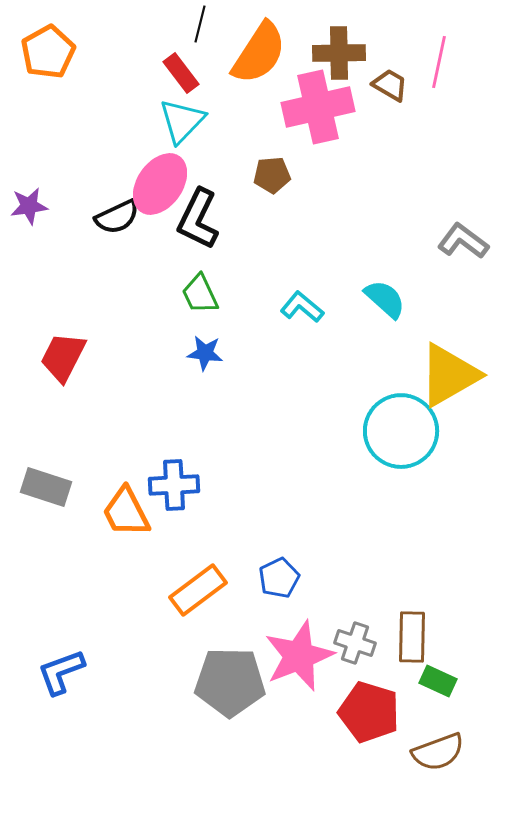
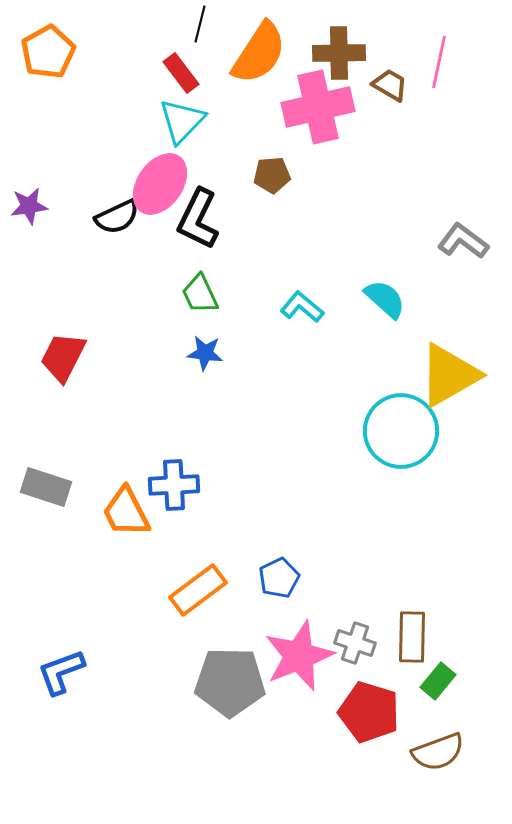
green rectangle: rotated 75 degrees counterclockwise
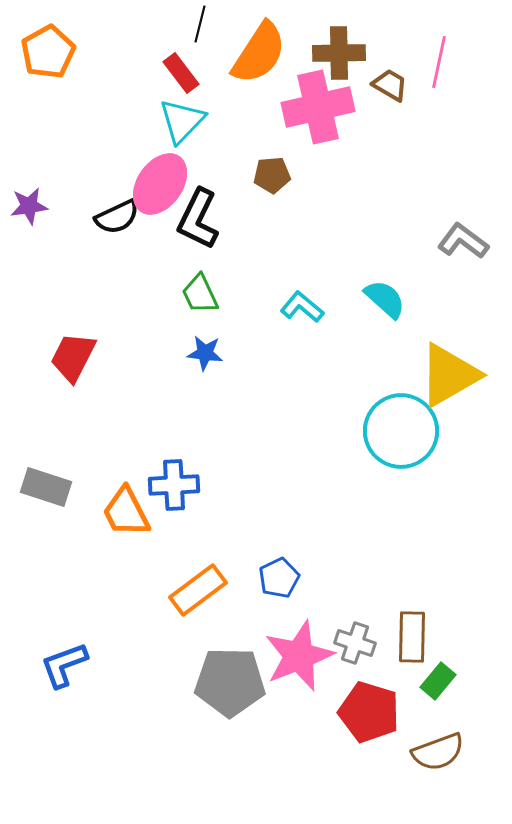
red trapezoid: moved 10 px right
blue L-shape: moved 3 px right, 7 px up
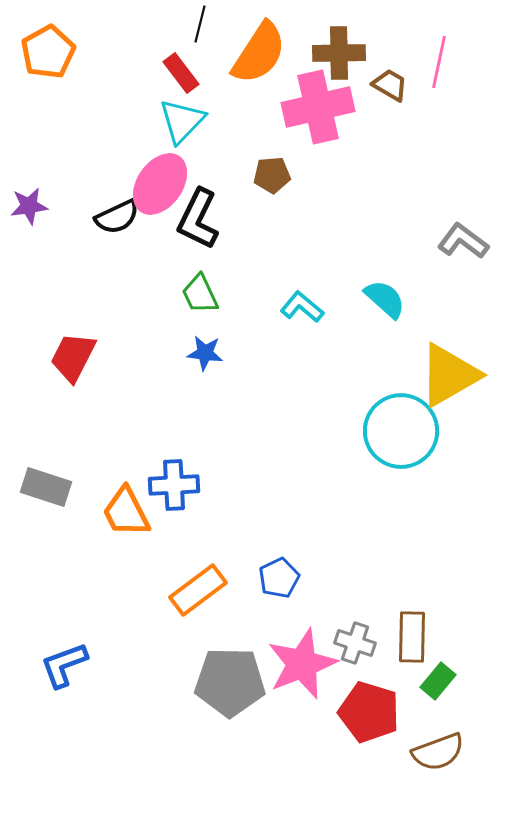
pink star: moved 3 px right, 8 px down
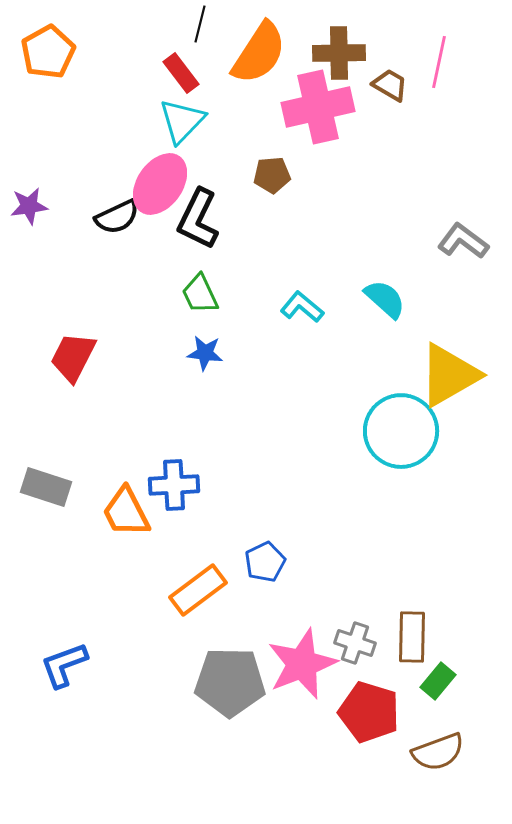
blue pentagon: moved 14 px left, 16 px up
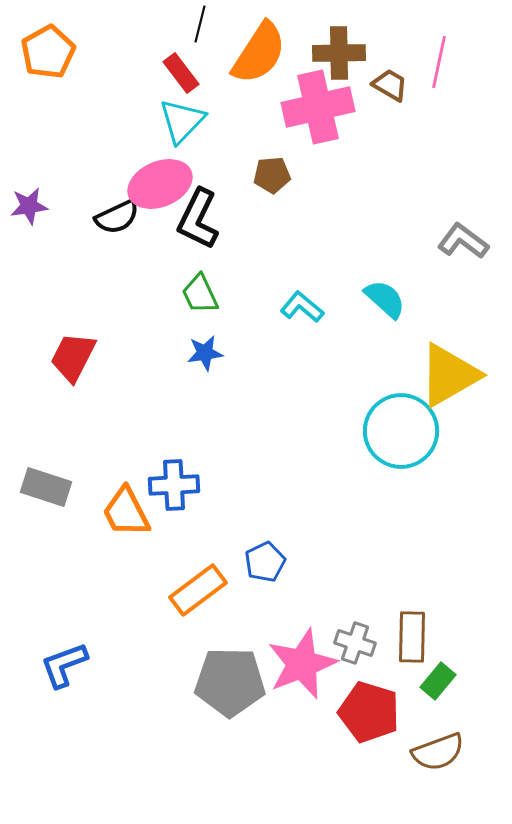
pink ellipse: rotated 32 degrees clockwise
blue star: rotated 15 degrees counterclockwise
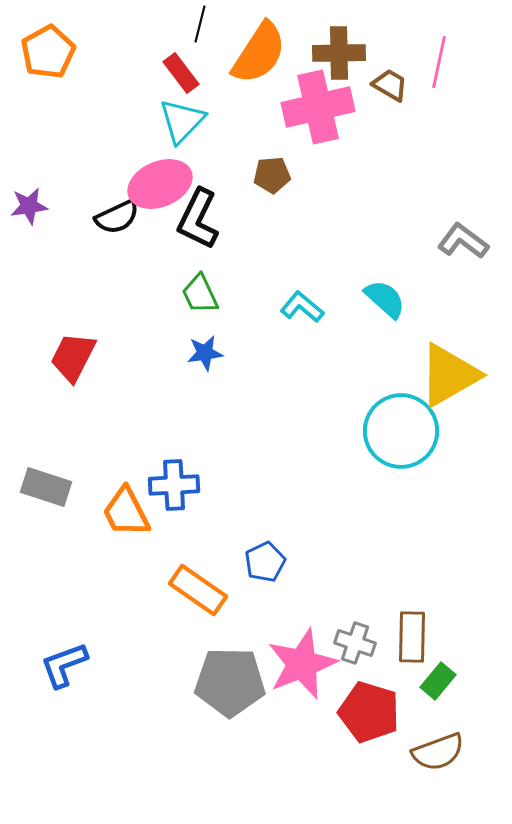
orange rectangle: rotated 72 degrees clockwise
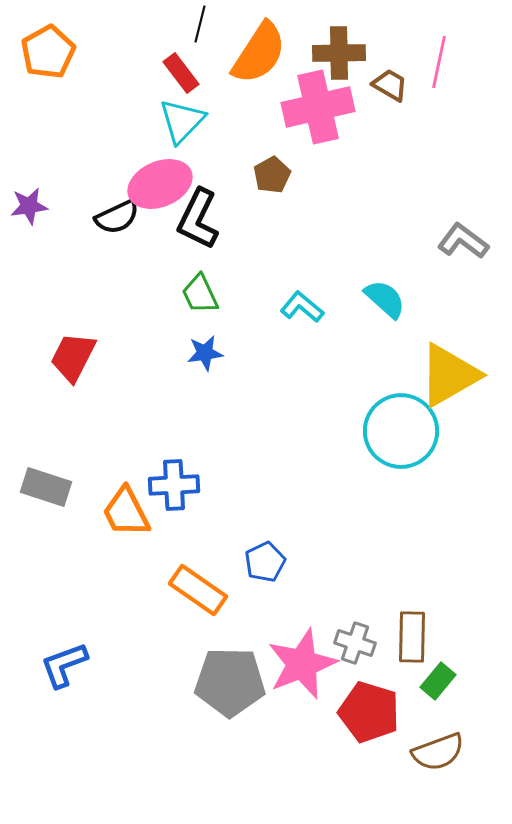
brown pentagon: rotated 24 degrees counterclockwise
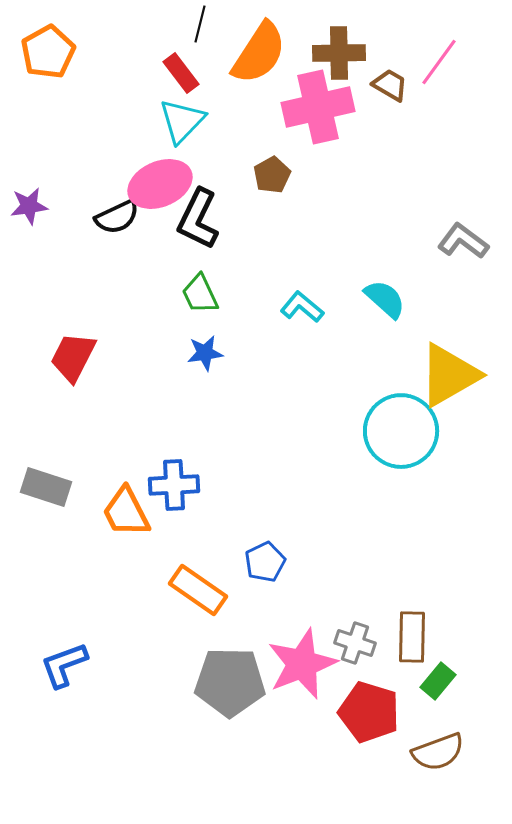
pink line: rotated 24 degrees clockwise
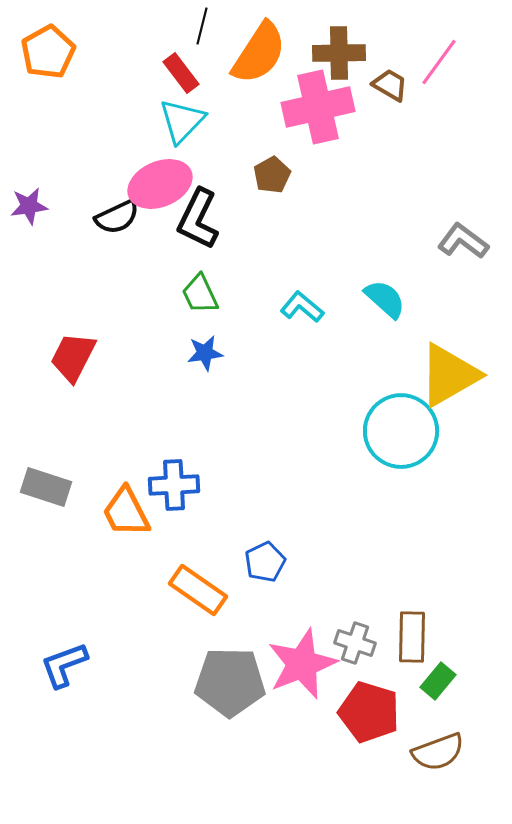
black line: moved 2 px right, 2 px down
